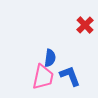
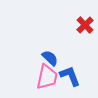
blue semicircle: rotated 54 degrees counterclockwise
pink trapezoid: moved 4 px right
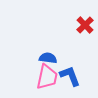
blue semicircle: moved 2 px left; rotated 36 degrees counterclockwise
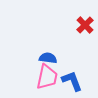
blue L-shape: moved 2 px right, 5 px down
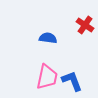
red cross: rotated 12 degrees counterclockwise
blue semicircle: moved 20 px up
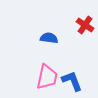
blue semicircle: moved 1 px right
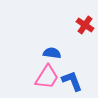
blue semicircle: moved 3 px right, 15 px down
pink trapezoid: rotated 20 degrees clockwise
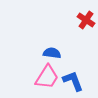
red cross: moved 1 px right, 5 px up
blue L-shape: moved 1 px right
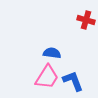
red cross: rotated 18 degrees counterclockwise
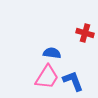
red cross: moved 1 px left, 13 px down
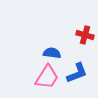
red cross: moved 2 px down
blue L-shape: moved 4 px right, 8 px up; rotated 90 degrees clockwise
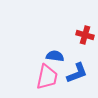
blue semicircle: moved 3 px right, 3 px down
pink trapezoid: rotated 20 degrees counterclockwise
